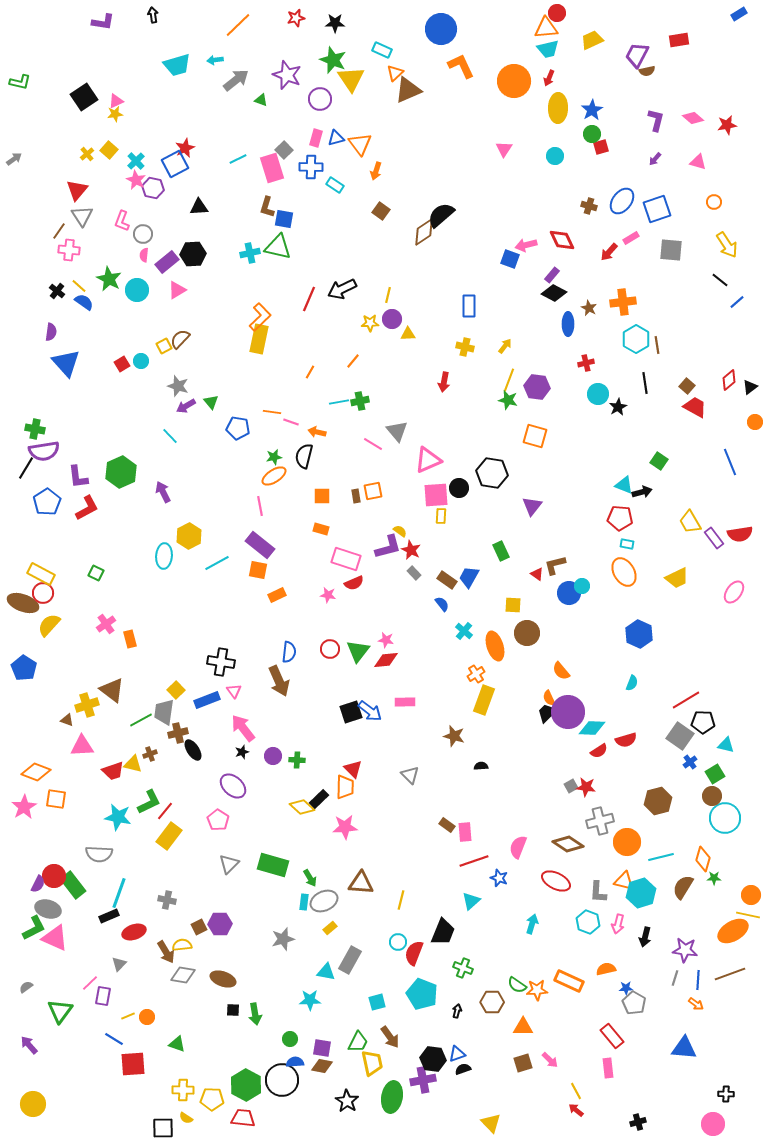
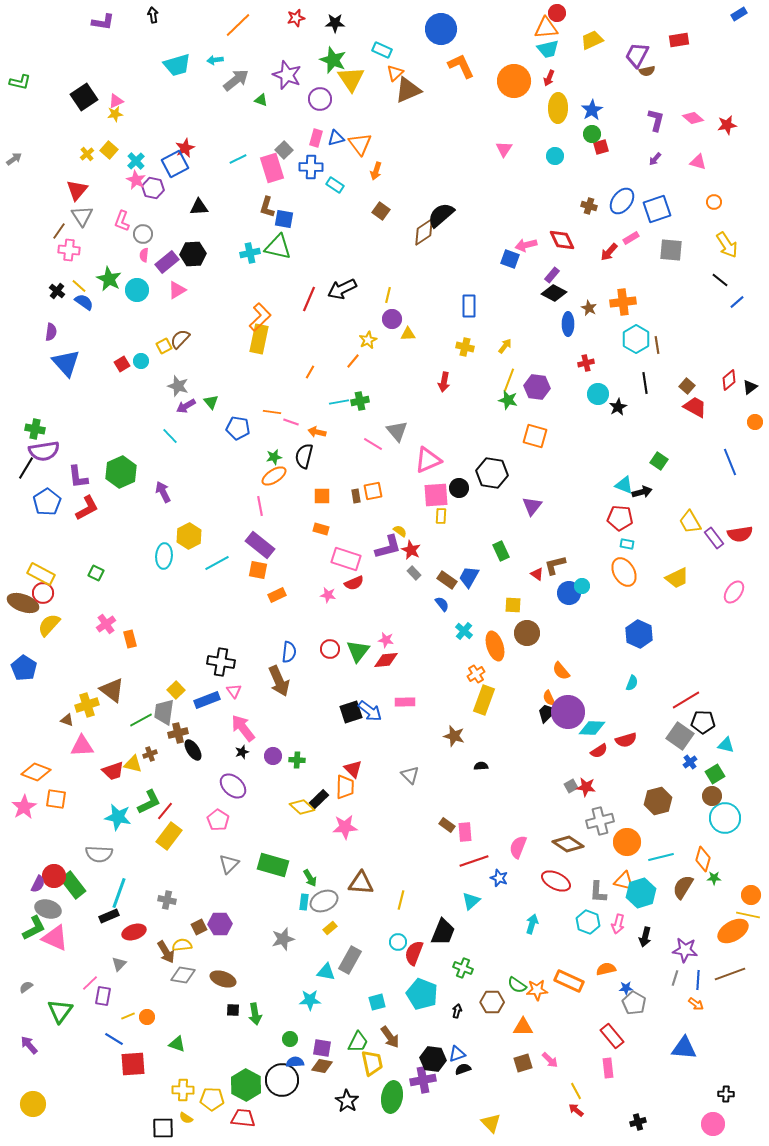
yellow star at (370, 323): moved 2 px left, 17 px down; rotated 24 degrees counterclockwise
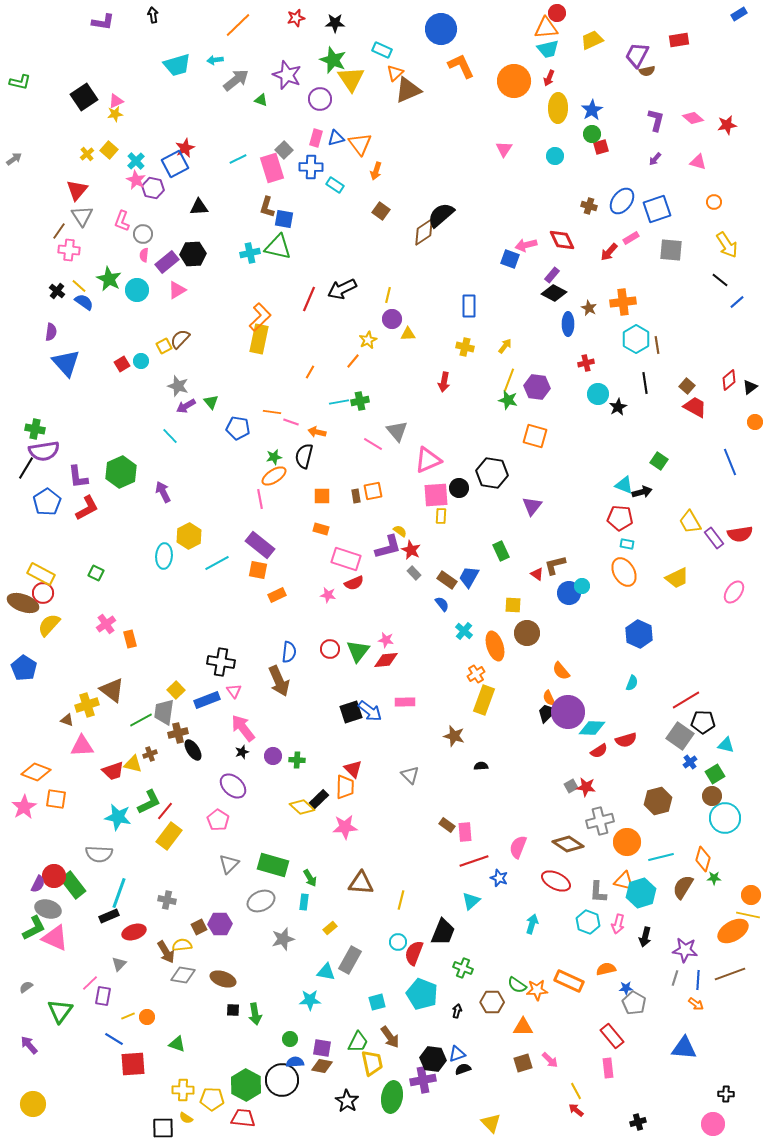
pink line at (260, 506): moved 7 px up
gray ellipse at (324, 901): moved 63 px left
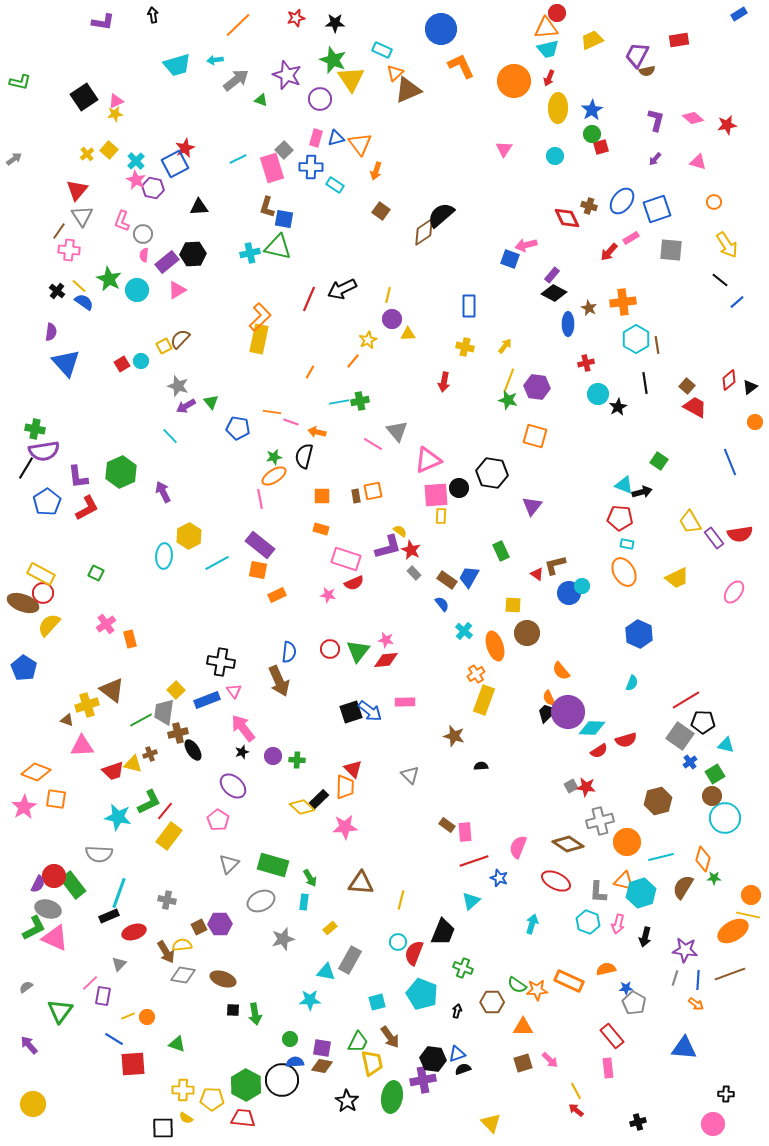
red diamond at (562, 240): moved 5 px right, 22 px up
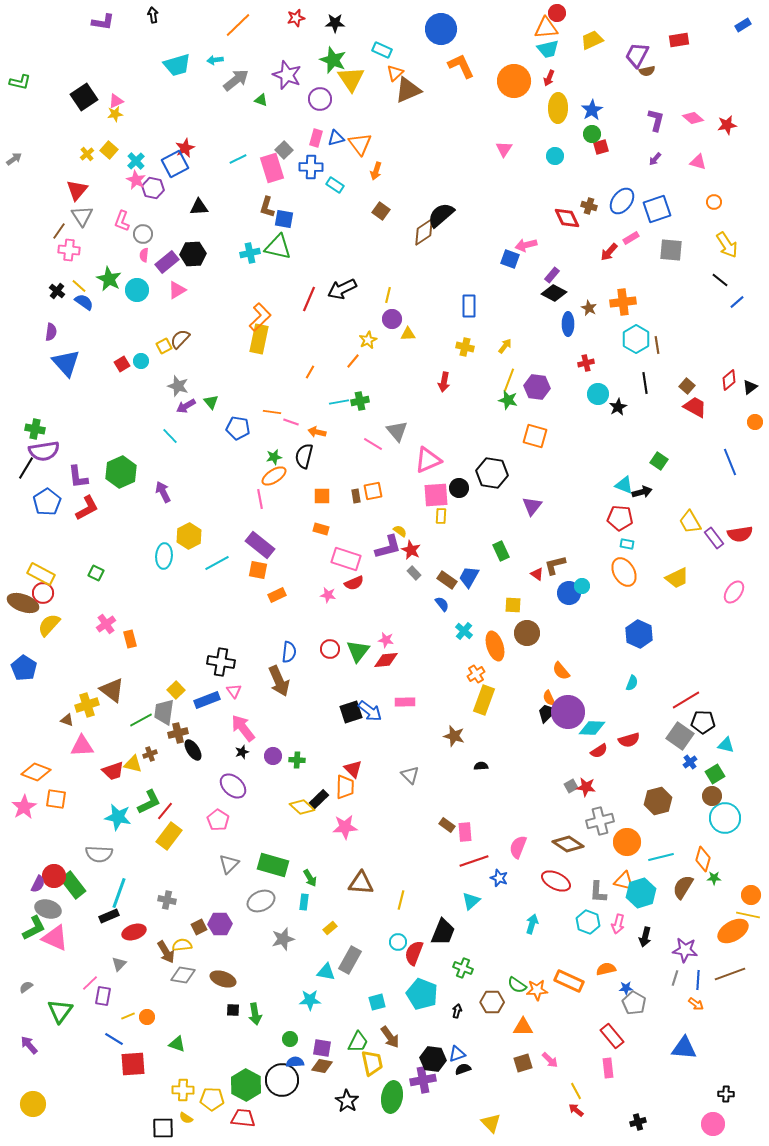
blue rectangle at (739, 14): moved 4 px right, 11 px down
red semicircle at (626, 740): moved 3 px right
